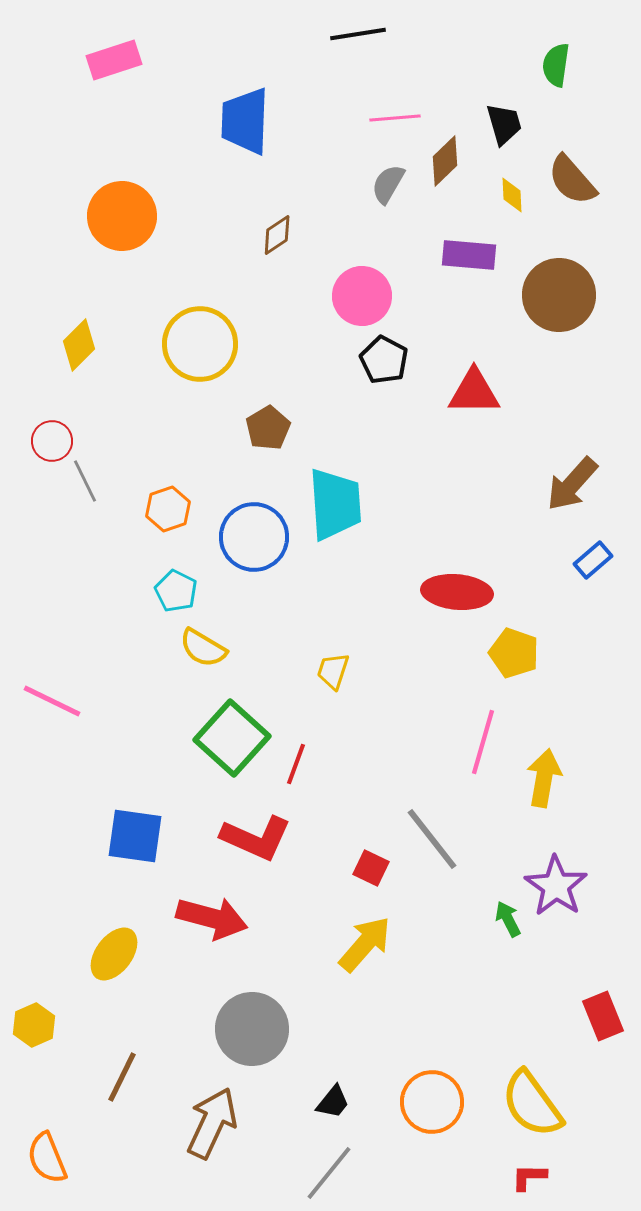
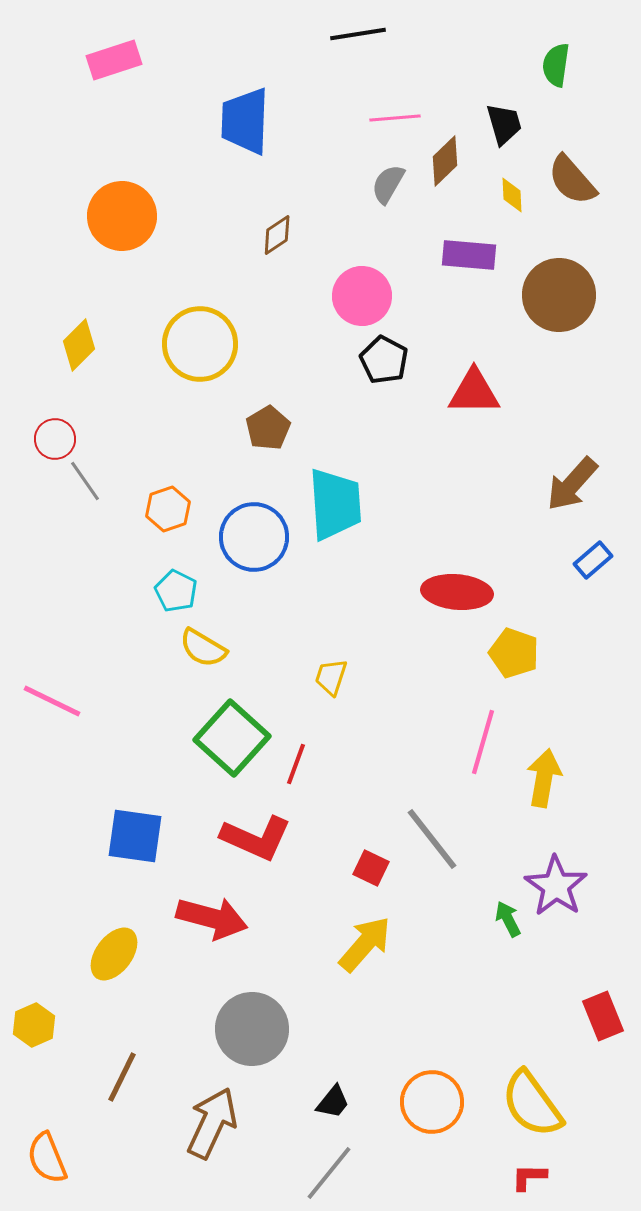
red circle at (52, 441): moved 3 px right, 2 px up
gray line at (85, 481): rotated 9 degrees counterclockwise
yellow trapezoid at (333, 671): moved 2 px left, 6 px down
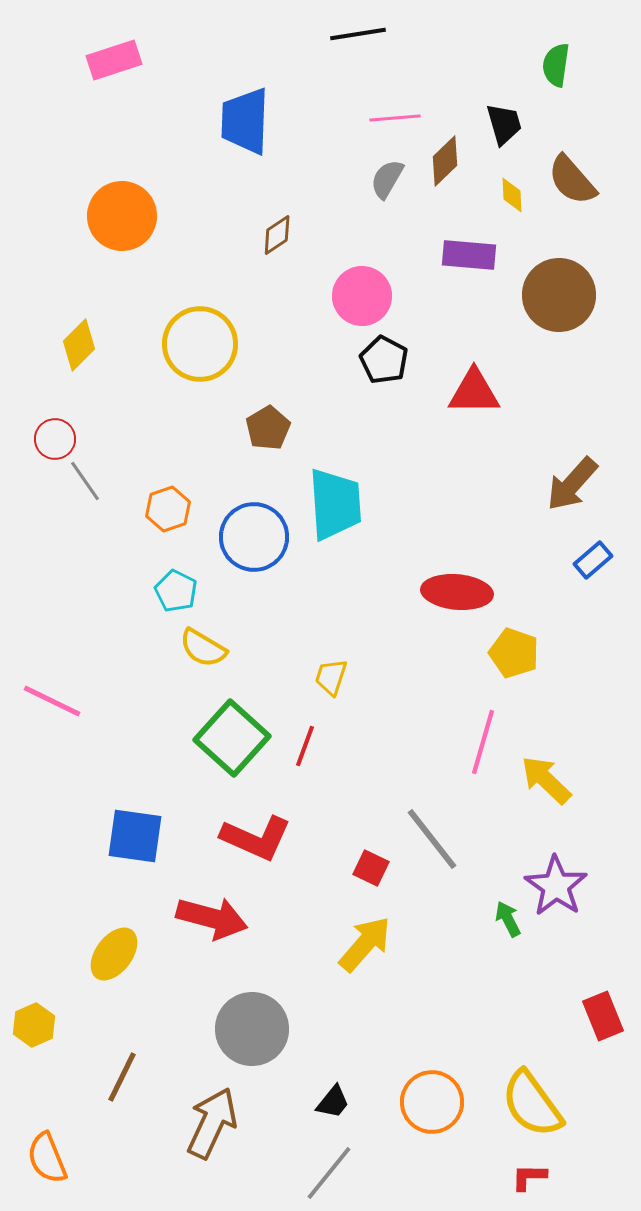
gray semicircle at (388, 184): moved 1 px left, 5 px up
red line at (296, 764): moved 9 px right, 18 px up
yellow arrow at (544, 778): moved 2 px right, 2 px down; rotated 56 degrees counterclockwise
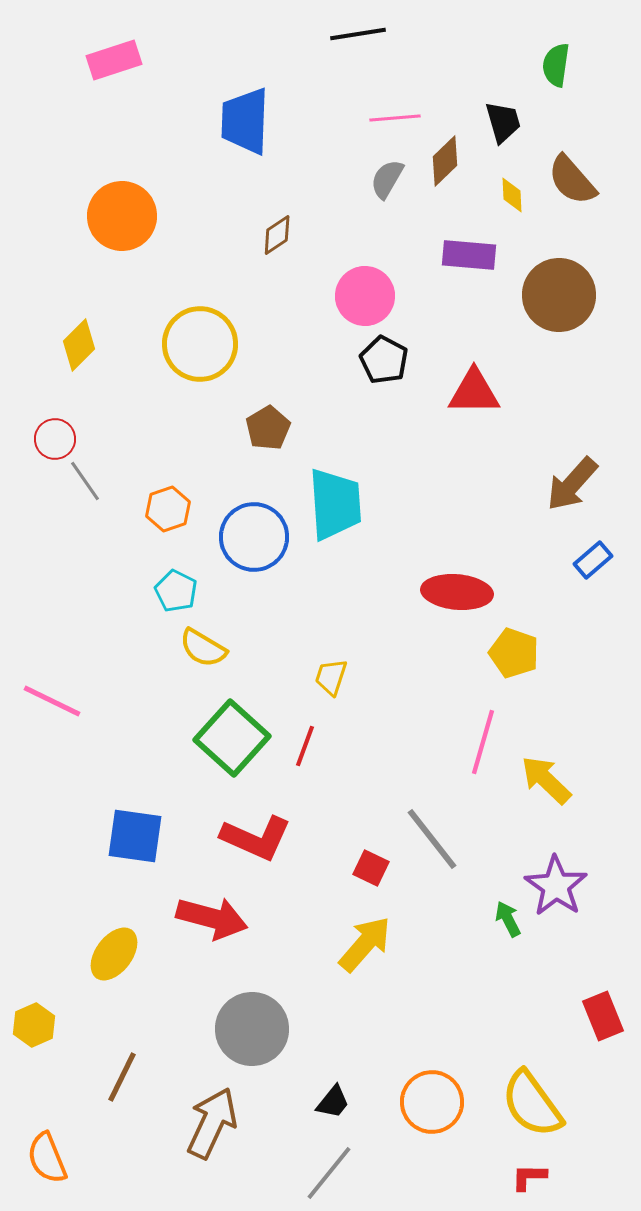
black trapezoid at (504, 124): moved 1 px left, 2 px up
pink circle at (362, 296): moved 3 px right
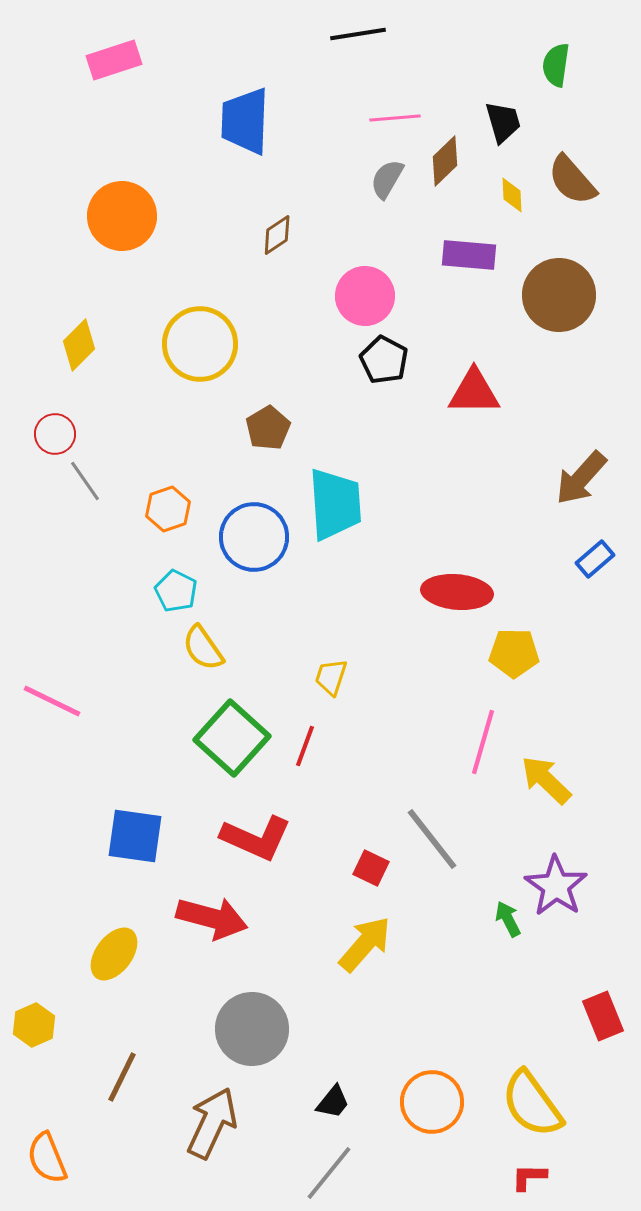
red circle at (55, 439): moved 5 px up
brown arrow at (572, 484): moved 9 px right, 6 px up
blue rectangle at (593, 560): moved 2 px right, 1 px up
yellow semicircle at (203, 648): rotated 24 degrees clockwise
yellow pentagon at (514, 653): rotated 18 degrees counterclockwise
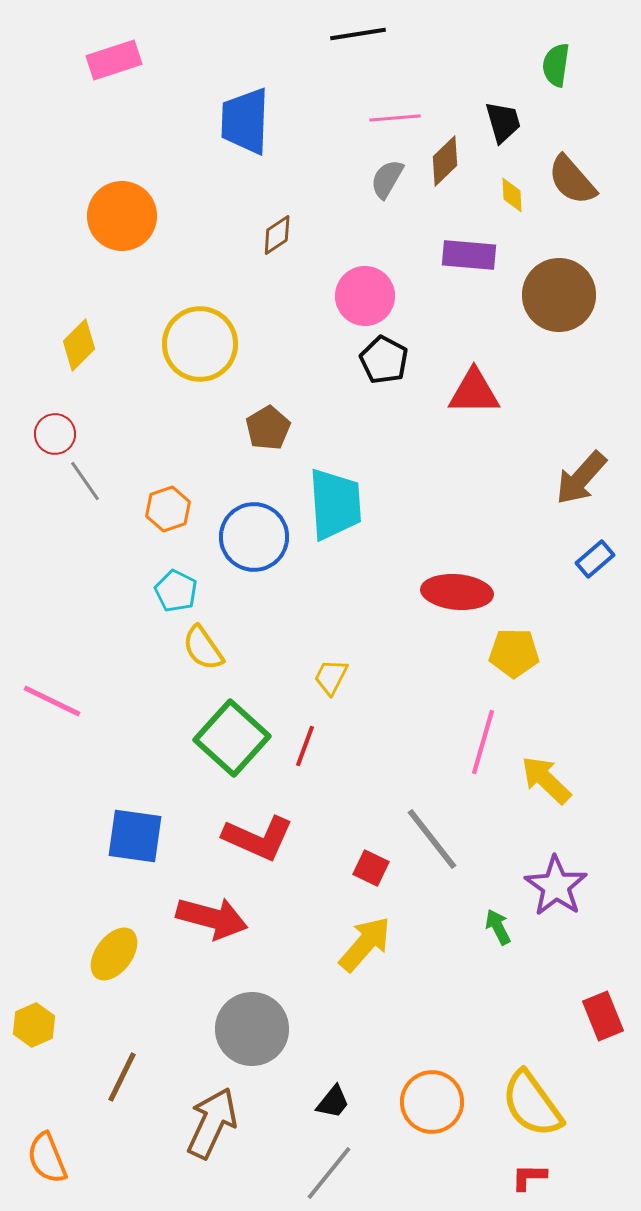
yellow trapezoid at (331, 677): rotated 9 degrees clockwise
red L-shape at (256, 838): moved 2 px right
green arrow at (508, 919): moved 10 px left, 8 px down
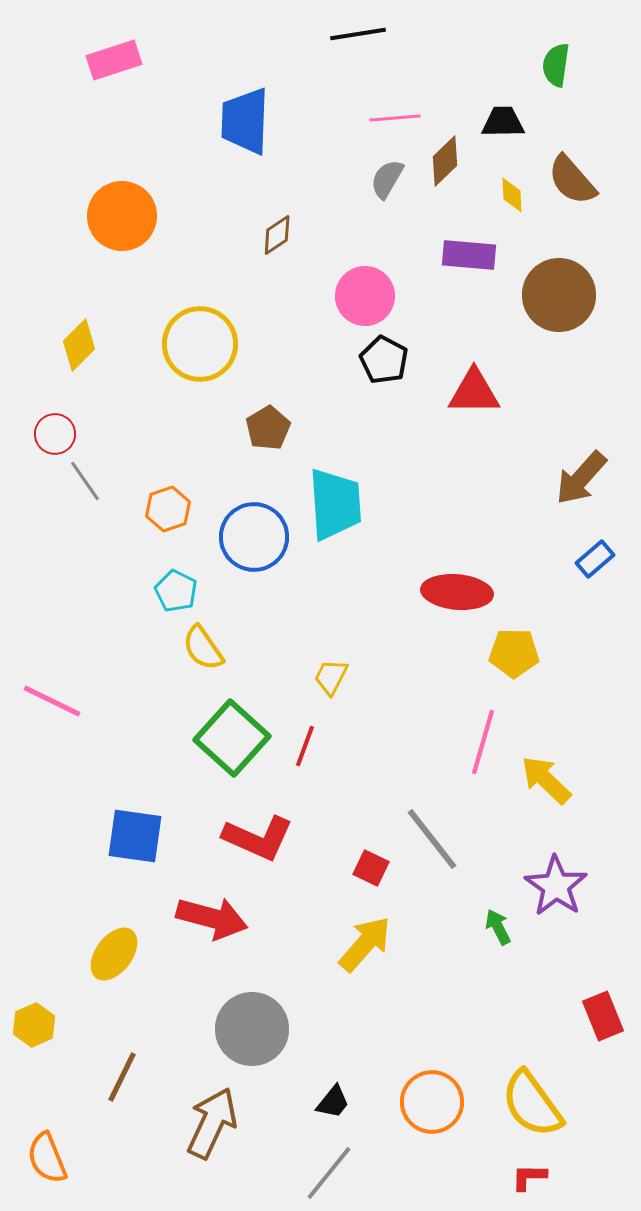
black trapezoid at (503, 122): rotated 75 degrees counterclockwise
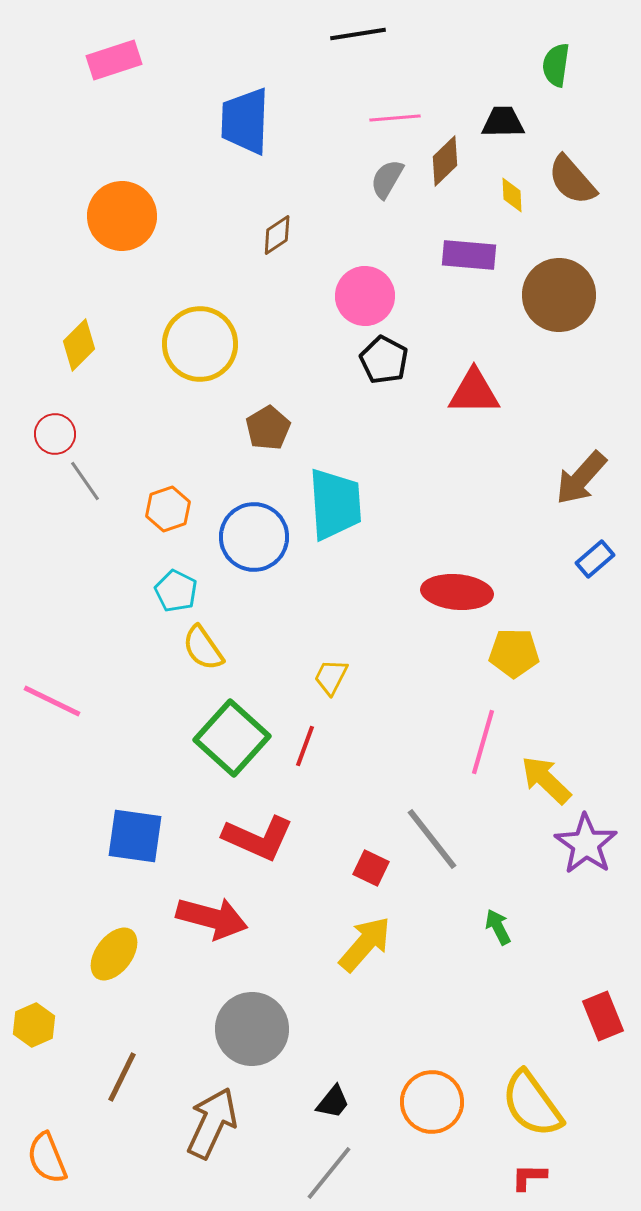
purple star at (556, 886): moved 30 px right, 42 px up
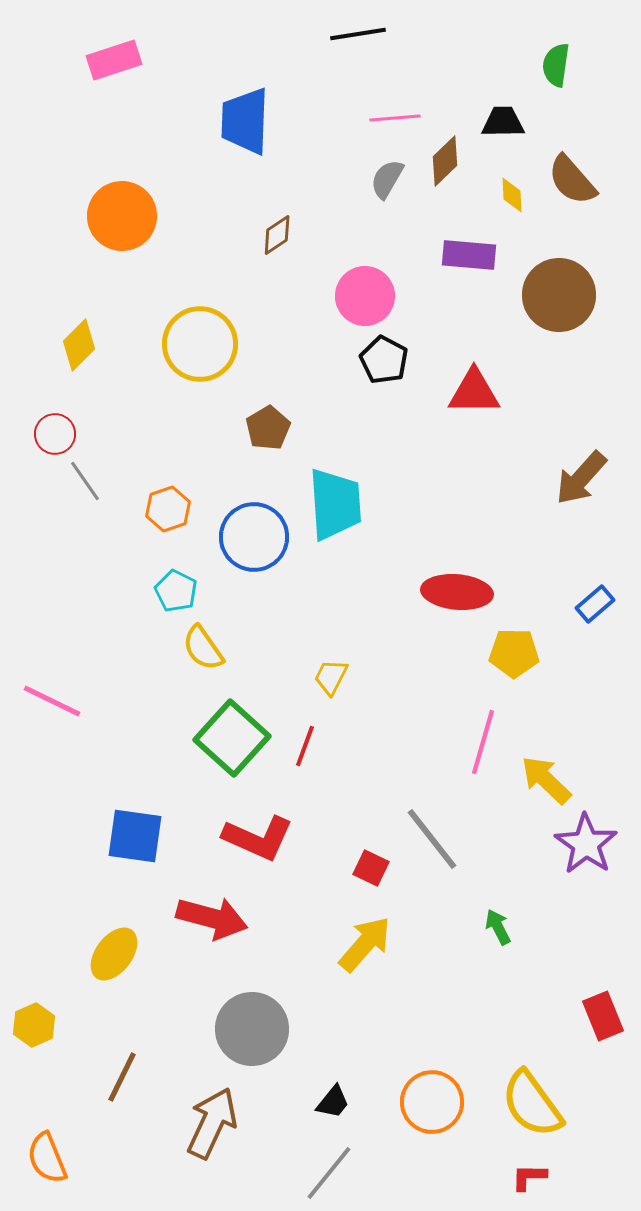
blue rectangle at (595, 559): moved 45 px down
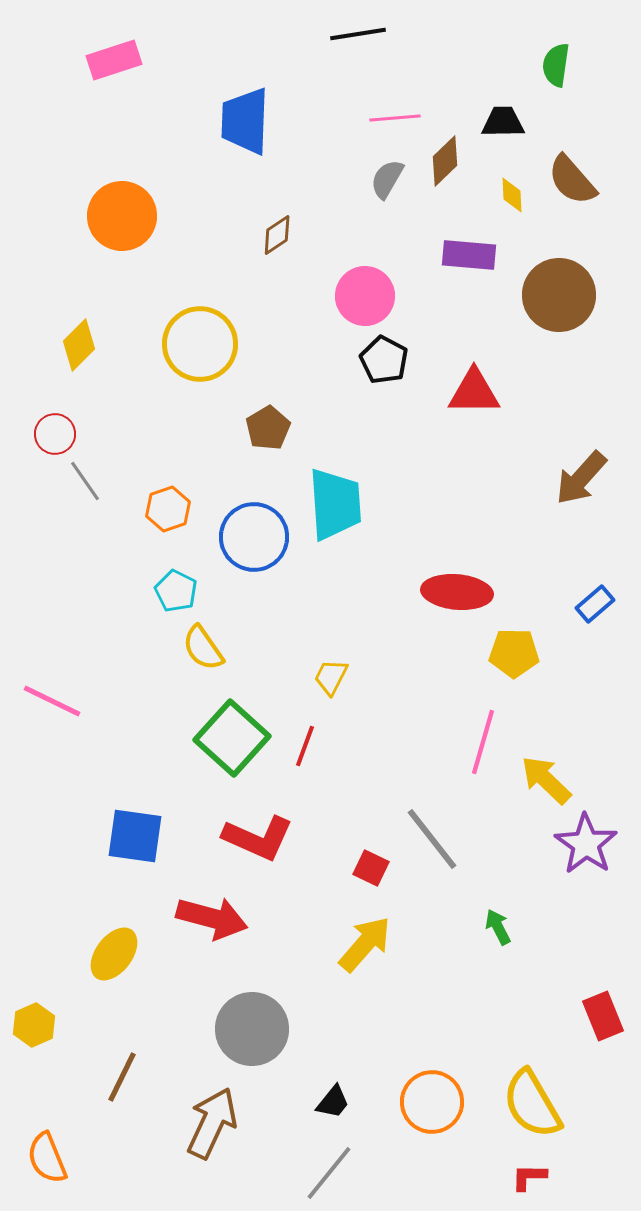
yellow semicircle at (532, 1104): rotated 6 degrees clockwise
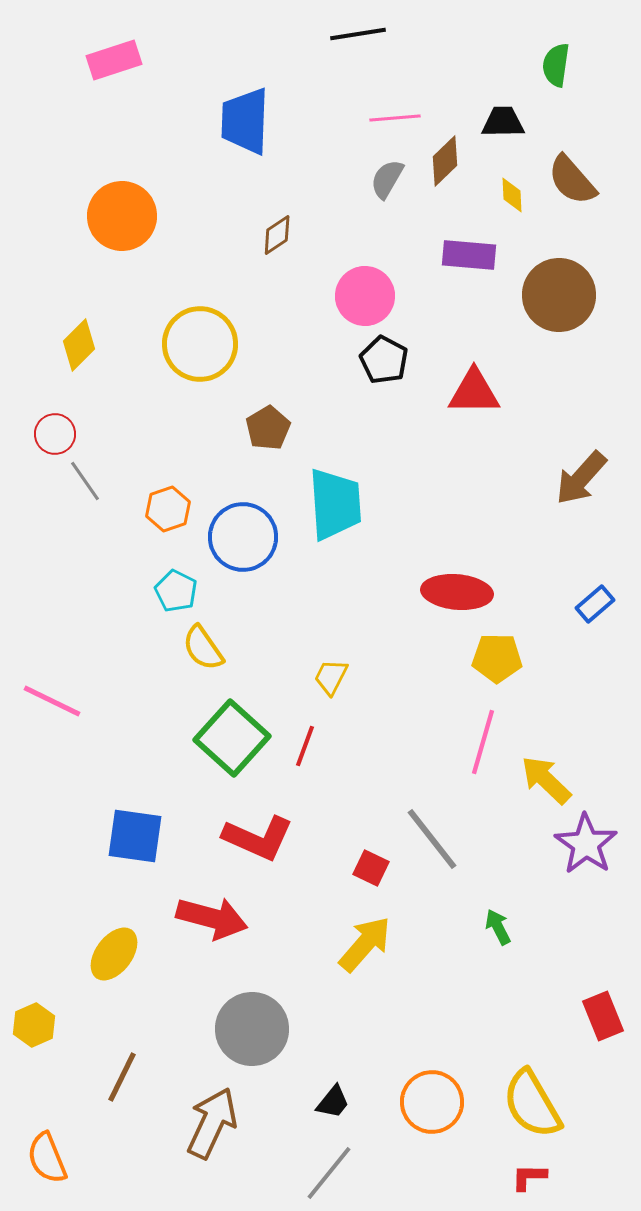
blue circle at (254, 537): moved 11 px left
yellow pentagon at (514, 653): moved 17 px left, 5 px down
